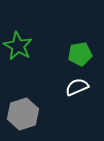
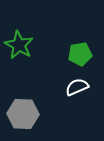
green star: moved 1 px right, 1 px up
gray hexagon: rotated 20 degrees clockwise
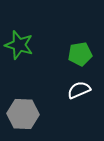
green star: rotated 12 degrees counterclockwise
white semicircle: moved 2 px right, 3 px down
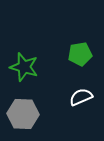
green star: moved 5 px right, 22 px down
white semicircle: moved 2 px right, 7 px down
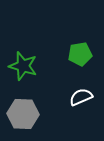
green star: moved 1 px left, 1 px up
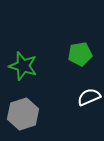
white semicircle: moved 8 px right
gray hexagon: rotated 20 degrees counterclockwise
